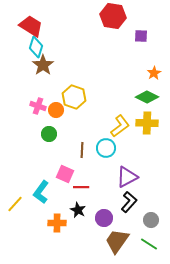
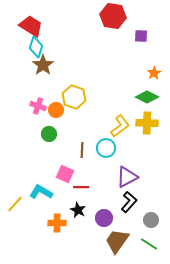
cyan L-shape: rotated 85 degrees clockwise
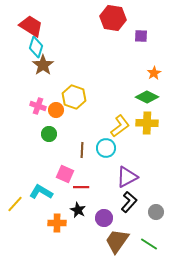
red hexagon: moved 2 px down
gray circle: moved 5 px right, 8 px up
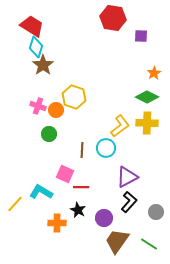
red trapezoid: moved 1 px right
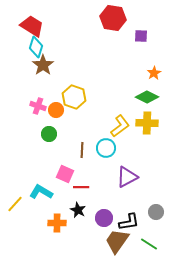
black L-shape: moved 20 px down; rotated 40 degrees clockwise
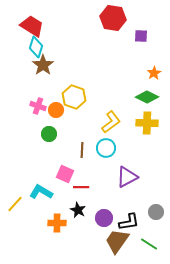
yellow L-shape: moved 9 px left, 4 px up
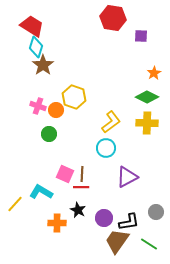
brown line: moved 24 px down
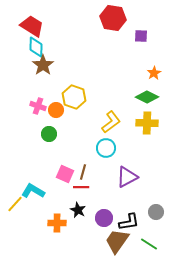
cyan diamond: rotated 15 degrees counterclockwise
brown line: moved 1 px right, 2 px up; rotated 14 degrees clockwise
cyan L-shape: moved 8 px left, 1 px up
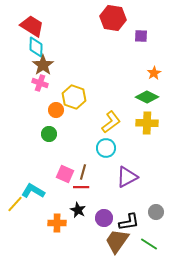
pink cross: moved 2 px right, 23 px up
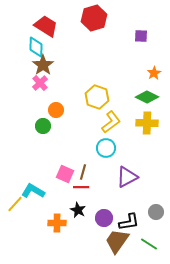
red hexagon: moved 19 px left; rotated 25 degrees counterclockwise
red trapezoid: moved 14 px right
pink cross: rotated 28 degrees clockwise
yellow hexagon: moved 23 px right
green circle: moved 6 px left, 8 px up
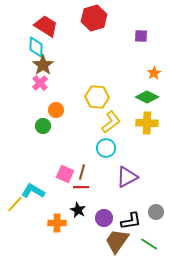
yellow hexagon: rotated 15 degrees counterclockwise
brown line: moved 1 px left
black L-shape: moved 2 px right, 1 px up
